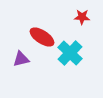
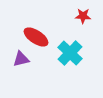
red star: moved 1 px right, 1 px up
red ellipse: moved 6 px left
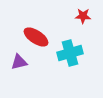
cyan cross: rotated 30 degrees clockwise
purple triangle: moved 2 px left, 3 px down
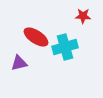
cyan cross: moved 5 px left, 6 px up
purple triangle: moved 1 px down
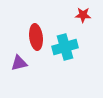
red star: moved 1 px up
red ellipse: rotated 50 degrees clockwise
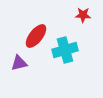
red ellipse: moved 1 px up; rotated 45 degrees clockwise
cyan cross: moved 3 px down
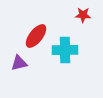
cyan cross: rotated 15 degrees clockwise
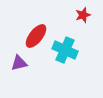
red star: rotated 21 degrees counterclockwise
cyan cross: rotated 25 degrees clockwise
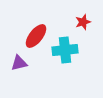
red star: moved 7 px down
cyan cross: rotated 30 degrees counterclockwise
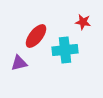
red star: rotated 28 degrees clockwise
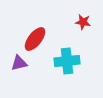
red ellipse: moved 1 px left, 3 px down
cyan cross: moved 2 px right, 11 px down
